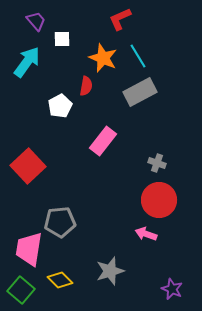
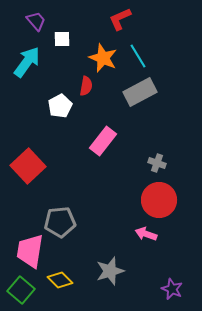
pink trapezoid: moved 1 px right, 2 px down
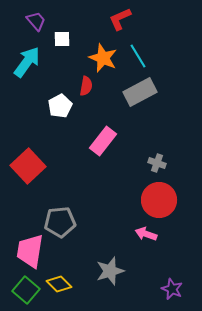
yellow diamond: moved 1 px left, 4 px down
green square: moved 5 px right
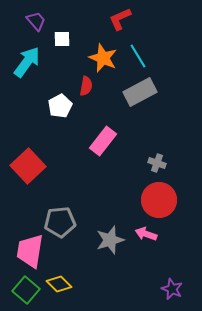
gray star: moved 31 px up
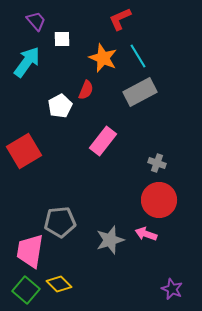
red semicircle: moved 4 px down; rotated 12 degrees clockwise
red square: moved 4 px left, 15 px up; rotated 12 degrees clockwise
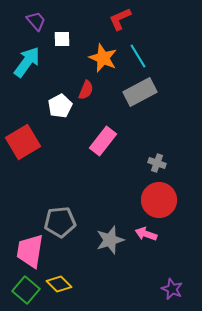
red square: moved 1 px left, 9 px up
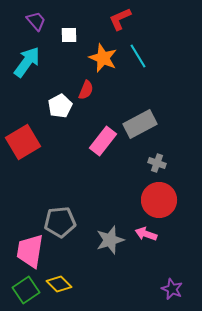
white square: moved 7 px right, 4 px up
gray rectangle: moved 32 px down
green square: rotated 16 degrees clockwise
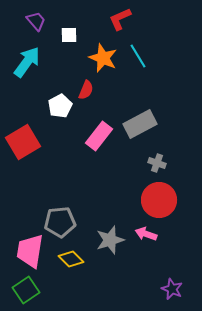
pink rectangle: moved 4 px left, 5 px up
yellow diamond: moved 12 px right, 25 px up
